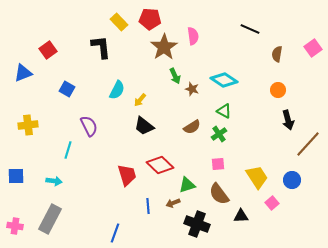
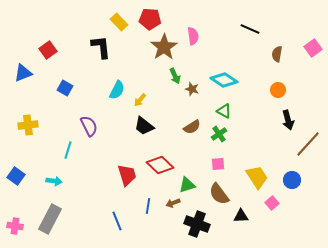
blue square at (67, 89): moved 2 px left, 1 px up
blue square at (16, 176): rotated 36 degrees clockwise
blue line at (148, 206): rotated 14 degrees clockwise
blue line at (115, 233): moved 2 px right, 12 px up; rotated 42 degrees counterclockwise
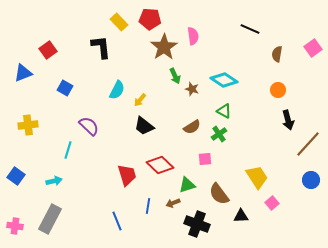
purple semicircle at (89, 126): rotated 20 degrees counterclockwise
pink square at (218, 164): moved 13 px left, 5 px up
blue circle at (292, 180): moved 19 px right
cyan arrow at (54, 181): rotated 21 degrees counterclockwise
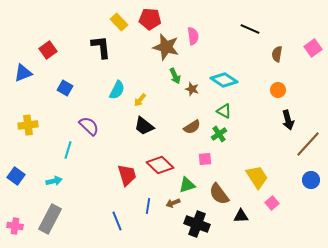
brown star at (164, 47): moved 2 px right; rotated 24 degrees counterclockwise
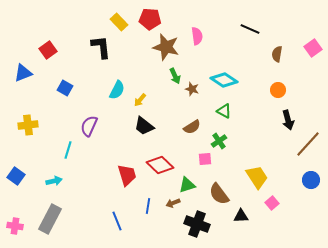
pink semicircle at (193, 36): moved 4 px right
purple semicircle at (89, 126): rotated 110 degrees counterclockwise
green cross at (219, 134): moved 7 px down
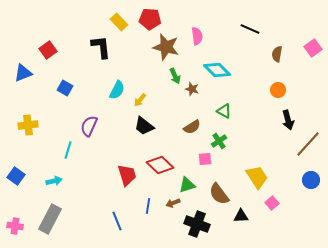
cyan diamond at (224, 80): moved 7 px left, 10 px up; rotated 12 degrees clockwise
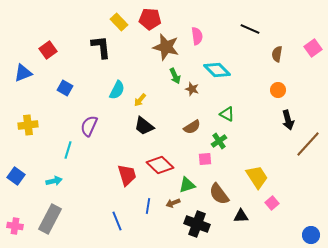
green triangle at (224, 111): moved 3 px right, 3 px down
blue circle at (311, 180): moved 55 px down
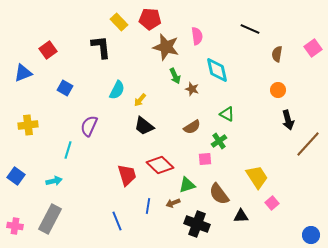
cyan diamond at (217, 70): rotated 32 degrees clockwise
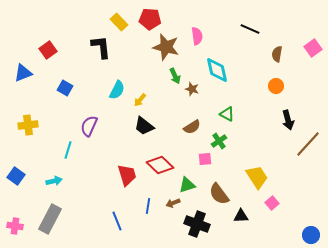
orange circle at (278, 90): moved 2 px left, 4 px up
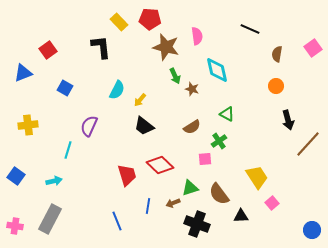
green triangle at (187, 185): moved 3 px right, 3 px down
blue circle at (311, 235): moved 1 px right, 5 px up
